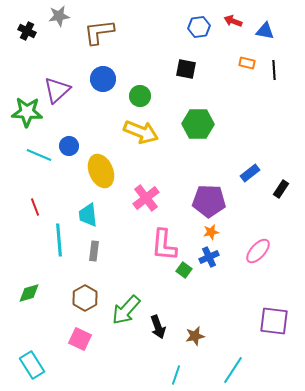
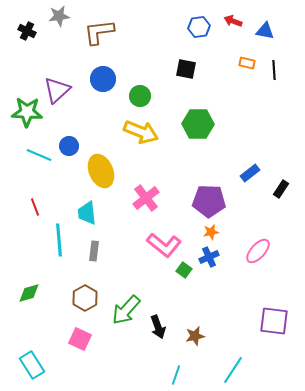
cyan trapezoid at (88, 215): moved 1 px left, 2 px up
pink L-shape at (164, 245): rotated 56 degrees counterclockwise
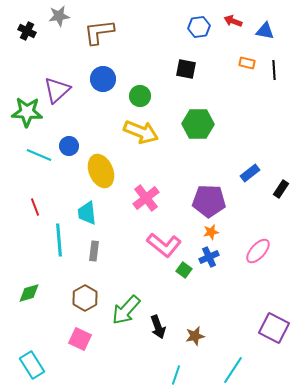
purple square at (274, 321): moved 7 px down; rotated 20 degrees clockwise
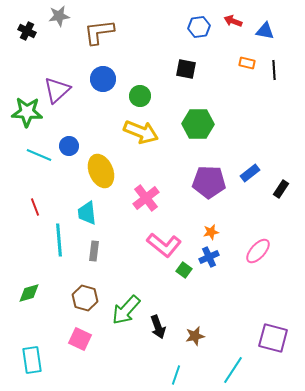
purple pentagon at (209, 201): moved 19 px up
brown hexagon at (85, 298): rotated 15 degrees counterclockwise
purple square at (274, 328): moved 1 px left, 10 px down; rotated 12 degrees counterclockwise
cyan rectangle at (32, 365): moved 5 px up; rotated 24 degrees clockwise
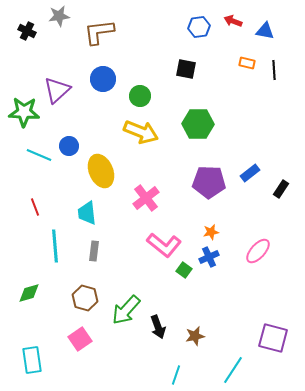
green star at (27, 112): moved 3 px left
cyan line at (59, 240): moved 4 px left, 6 px down
pink square at (80, 339): rotated 30 degrees clockwise
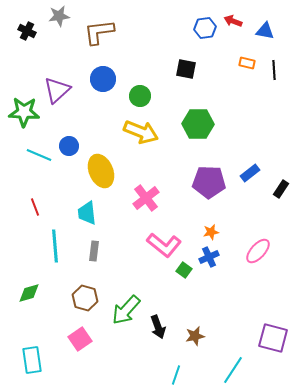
blue hexagon at (199, 27): moved 6 px right, 1 px down
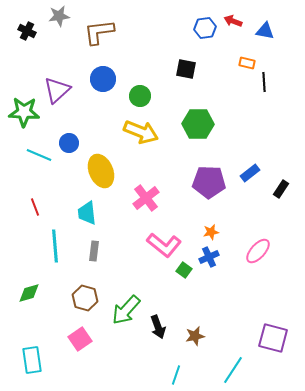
black line at (274, 70): moved 10 px left, 12 px down
blue circle at (69, 146): moved 3 px up
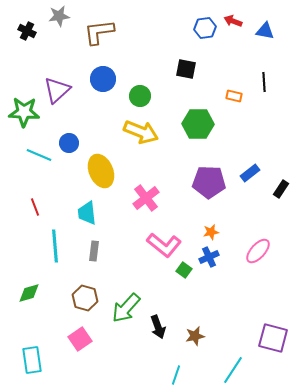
orange rectangle at (247, 63): moved 13 px left, 33 px down
green arrow at (126, 310): moved 2 px up
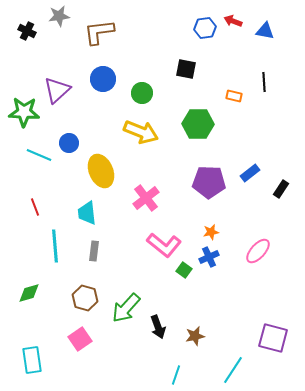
green circle at (140, 96): moved 2 px right, 3 px up
